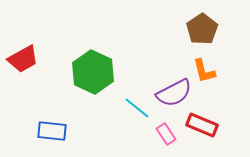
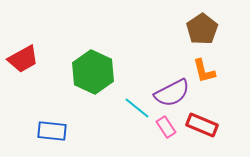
purple semicircle: moved 2 px left
pink rectangle: moved 7 px up
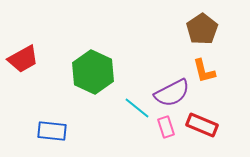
pink rectangle: rotated 15 degrees clockwise
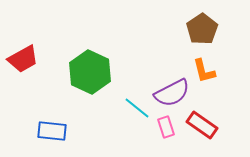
green hexagon: moved 3 px left
red rectangle: rotated 12 degrees clockwise
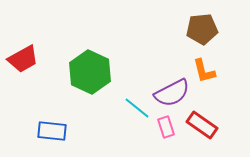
brown pentagon: rotated 28 degrees clockwise
